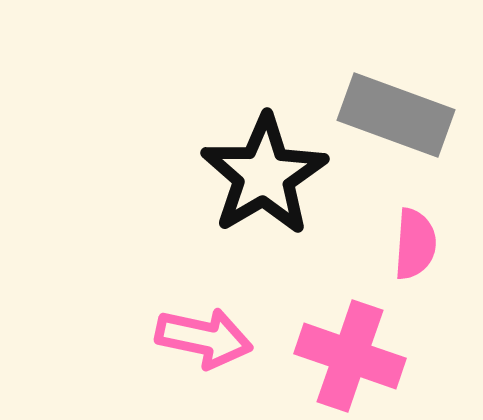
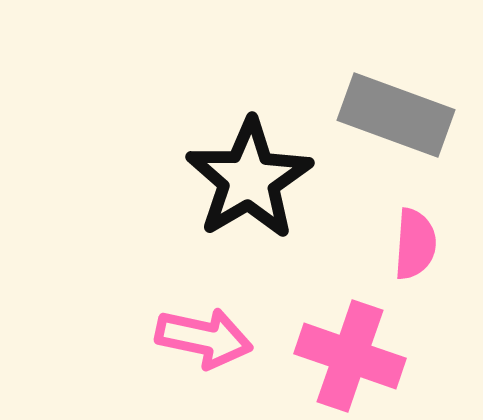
black star: moved 15 px left, 4 px down
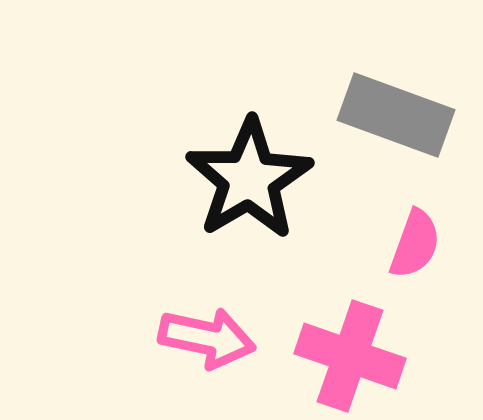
pink semicircle: rotated 16 degrees clockwise
pink arrow: moved 3 px right
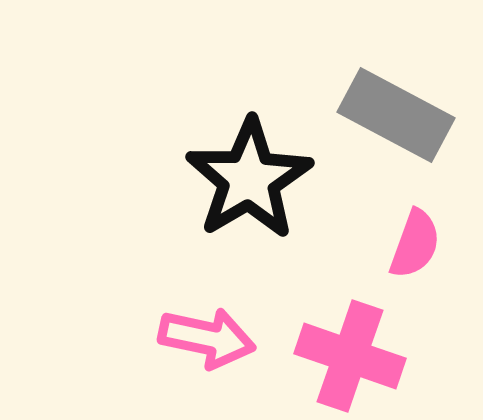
gray rectangle: rotated 8 degrees clockwise
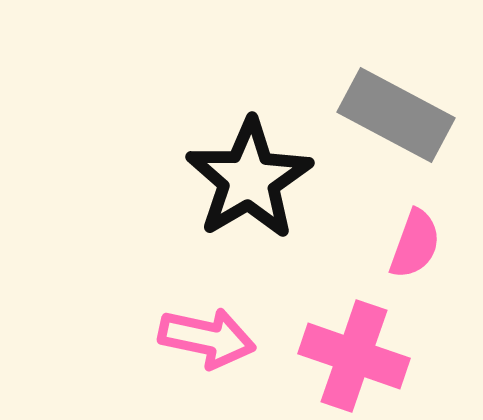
pink cross: moved 4 px right
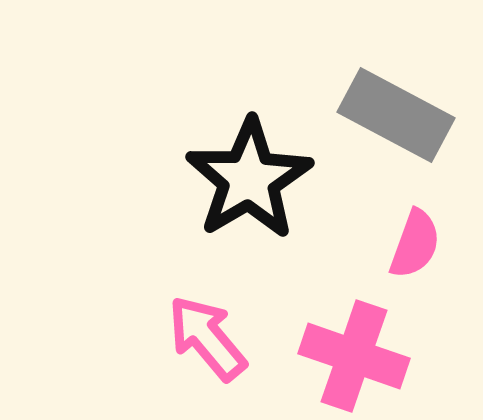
pink arrow: rotated 142 degrees counterclockwise
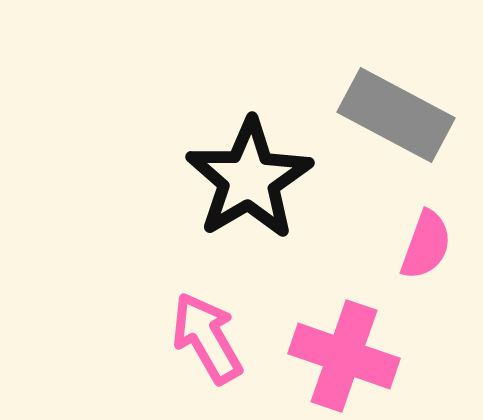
pink semicircle: moved 11 px right, 1 px down
pink arrow: rotated 10 degrees clockwise
pink cross: moved 10 px left
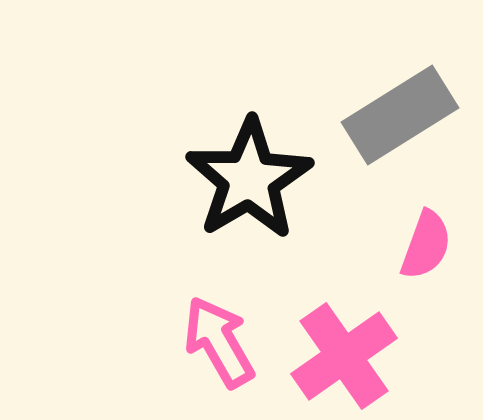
gray rectangle: moved 4 px right; rotated 60 degrees counterclockwise
pink arrow: moved 12 px right, 4 px down
pink cross: rotated 36 degrees clockwise
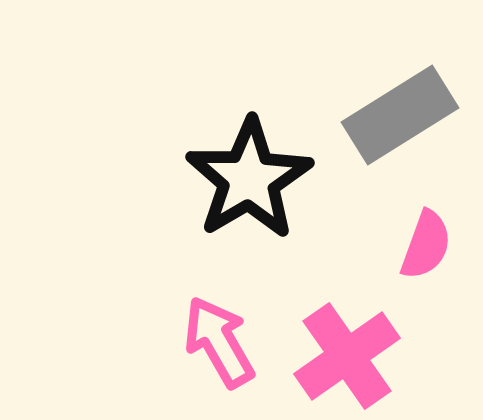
pink cross: moved 3 px right
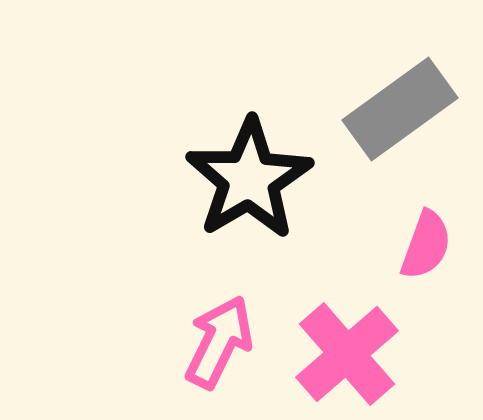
gray rectangle: moved 6 px up; rotated 4 degrees counterclockwise
pink arrow: rotated 56 degrees clockwise
pink cross: moved 2 px up; rotated 6 degrees counterclockwise
